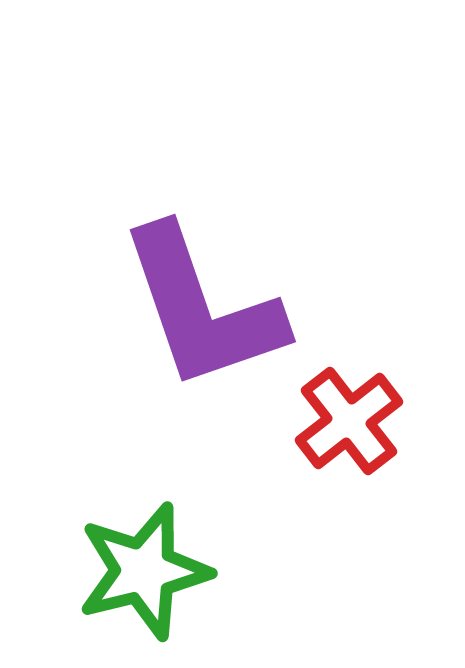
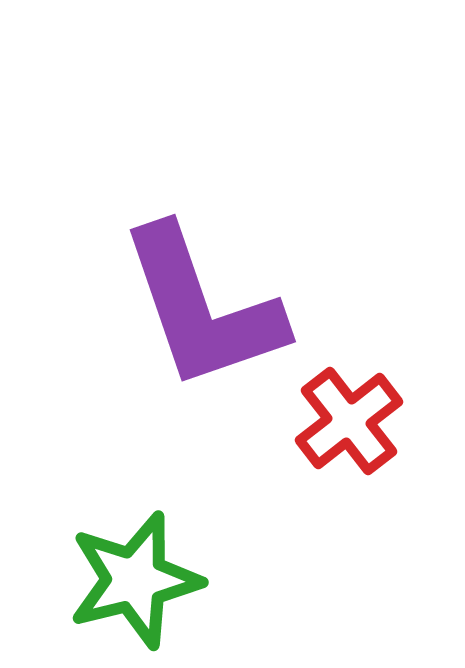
green star: moved 9 px left, 9 px down
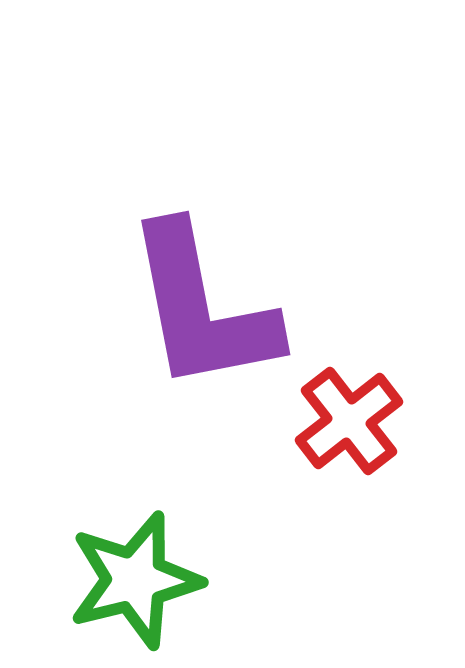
purple L-shape: rotated 8 degrees clockwise
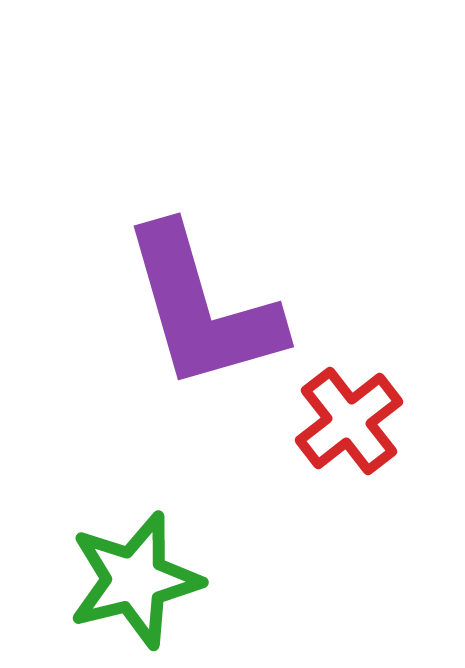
purple L-shape: rotated 5 degrees counterclockwise
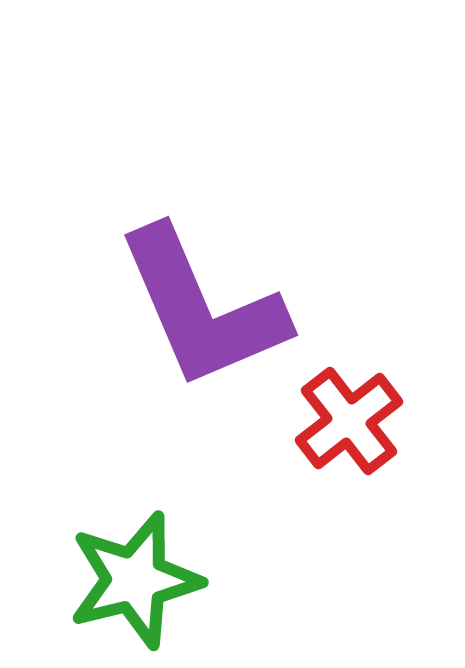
purple L-shape: rotated 7 degrees counterclockwise
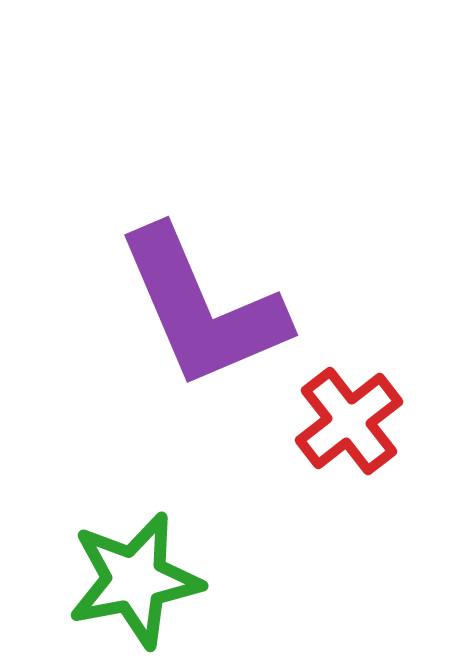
green star: rotated 3 degrees clockwise
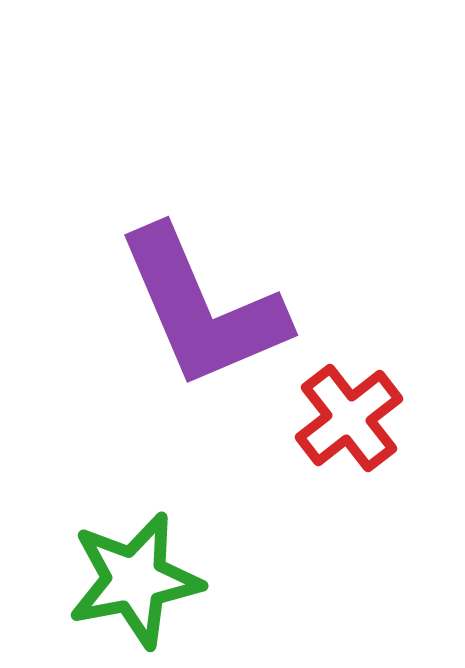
red cross: moved 3 px up
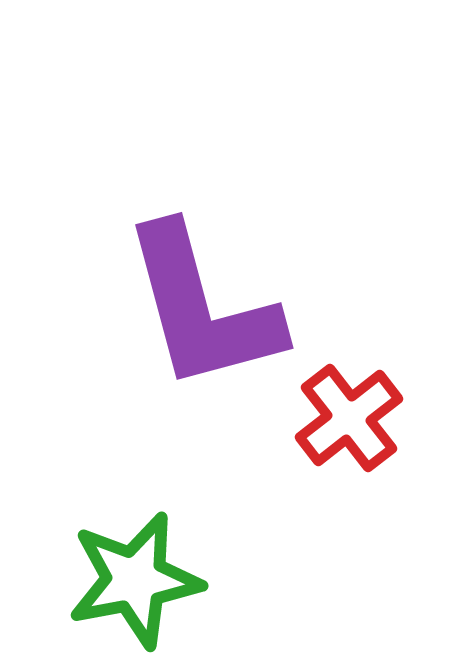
purple L-shape: rotated 8 degrees clockwise
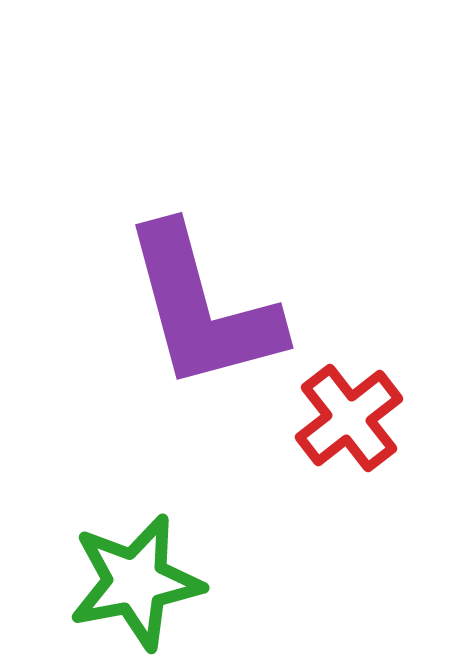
green star: moved 1 px right, 2 px down
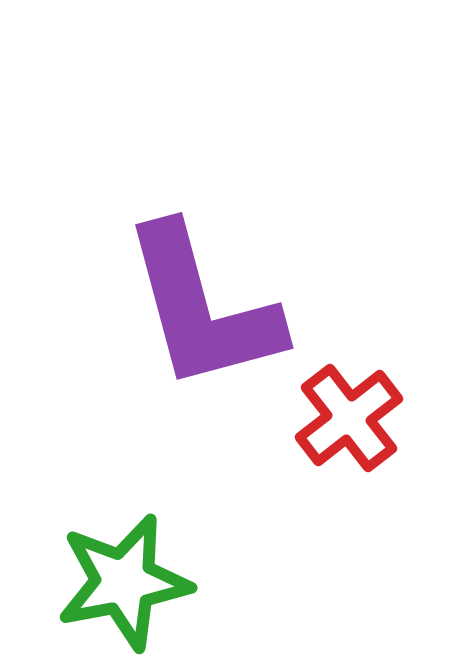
green star: moved 12 px left
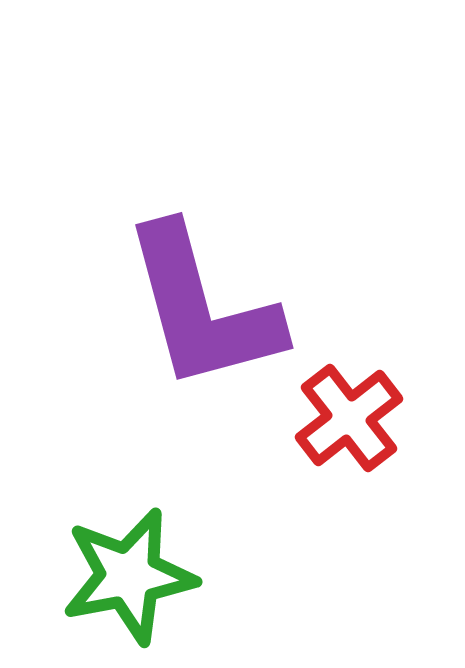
green star: moved 5 px right, 6 px up
